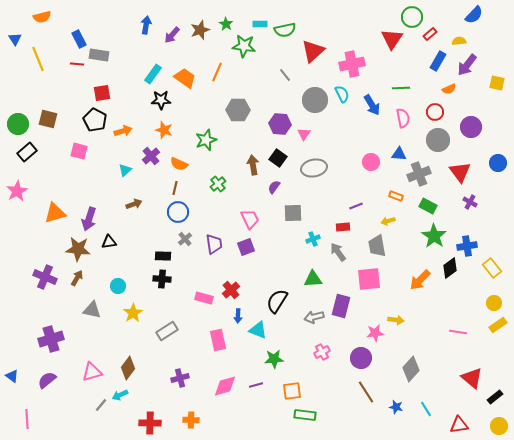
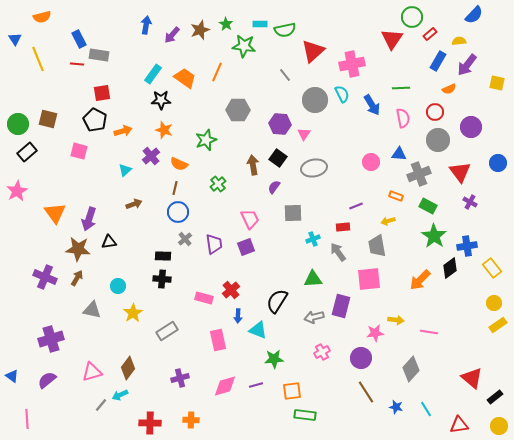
orange triangle at (55, 213): rotated 50 degrees counterclockwise
pink line at (458, 332): moved 29 px left
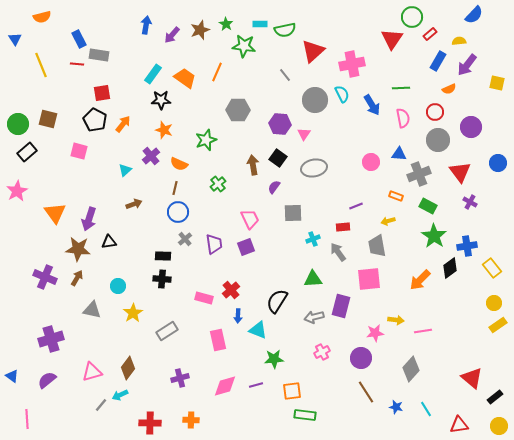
yellow line at (38, 59): moved 3 px right, 6 px down
orange arrow at (123, 131): moved 7 px up; rotated 36 degrees counterclockwise
pink line at (429, 332): moved 6 px left, 1 px up; rotated 18 degrees counterclockwise
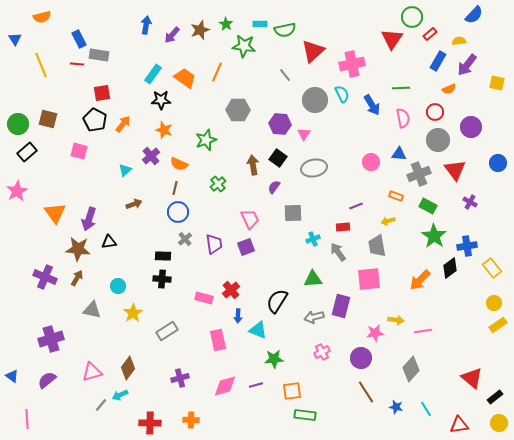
red triangle at (460, 172): moved 5 px left, 2 px up
yellow circle at (499, 426): moved 3 px up
